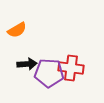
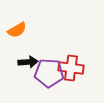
black arrow: moved 1 px right, 2 px up
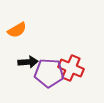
red cross: rotated 15 degrees clockwise
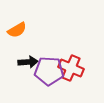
purple pentagon: moved 2 px up
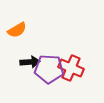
black arrow: moved 2 px right
purple pentagon: moved 2 px up
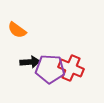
orange semicircle: rotated 66 degrees clockwise
purple pentagon: moved 1 px right
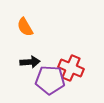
orange semicircle: moved 8 px right, 3 px up; rotated 24 degrees clockwise
purple pentagon: moved 11 px down
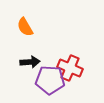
red cross: moved 1 px left
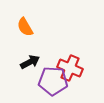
black arrow: rotated 24 degrees counterclockwise
purple pentagon: moved 3 px right, 1 px down
